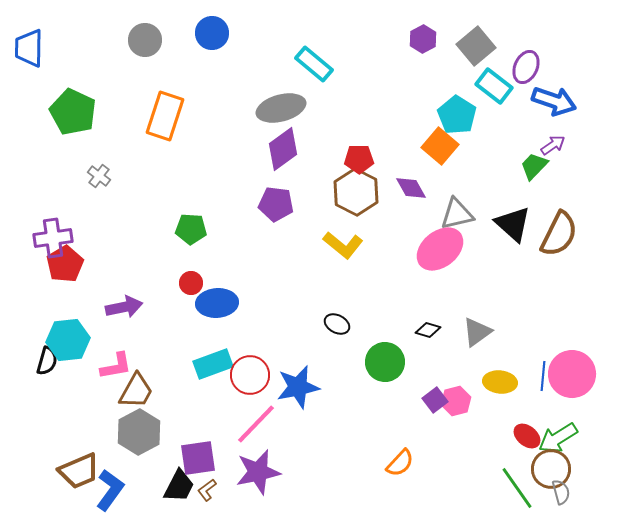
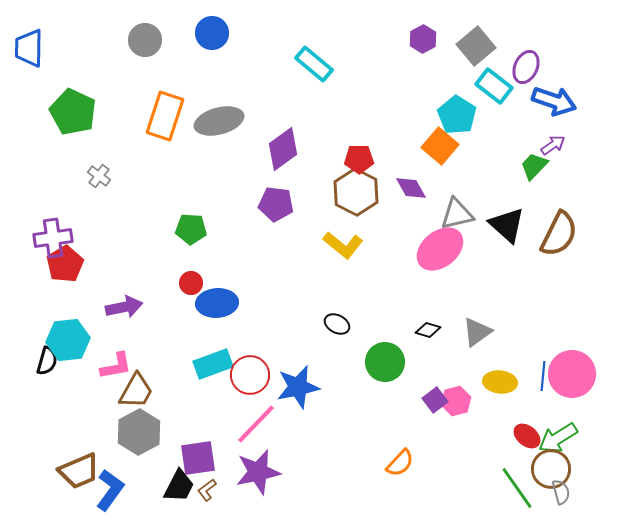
gray ellipse at (281, 108): moved 62 px left, 13 px down
black triangle at (513, 224): moved 6 px left, 1 px down
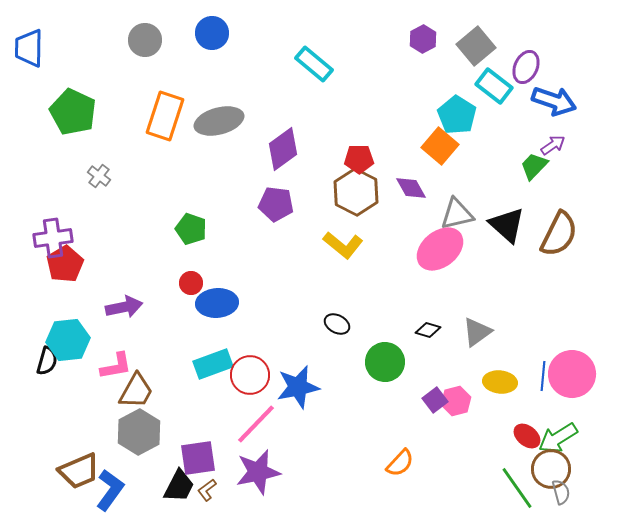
green pentagon at (191, 229): rotated 16 degrees clockwise
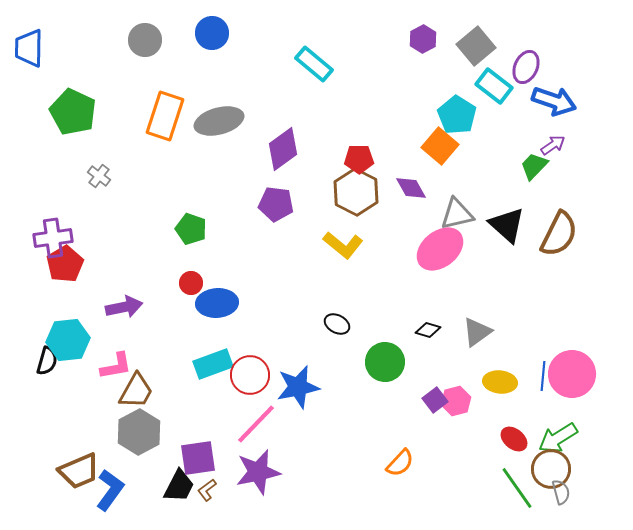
red ellipse at (527, 436): moved 13 px left, 3 px down
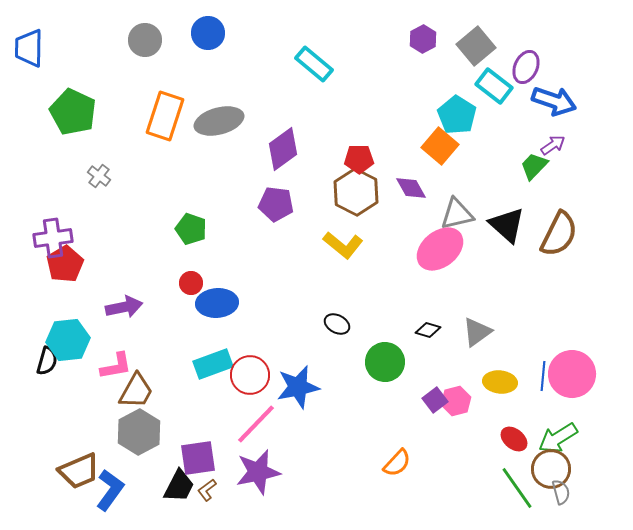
blue circle at (212, 33): moved 4 px left
orange semicircle at (400, 463): moved 3 px left
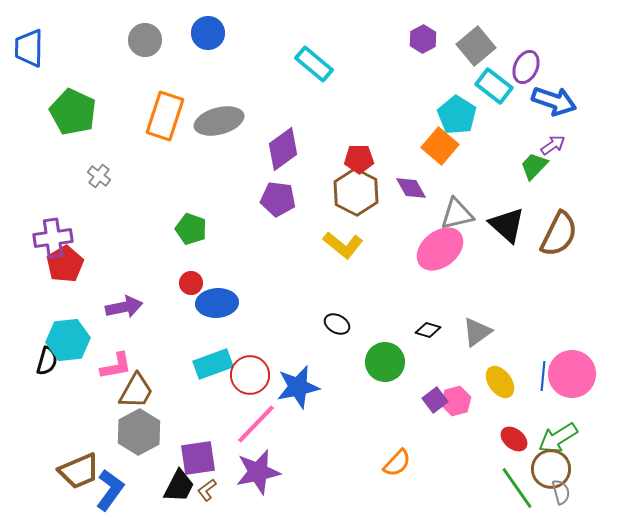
purple pentagon at (276, 204): moved 2 px right, 5 px up
yellow ellipse at (500, 382): rotated 48 degrees clockwise
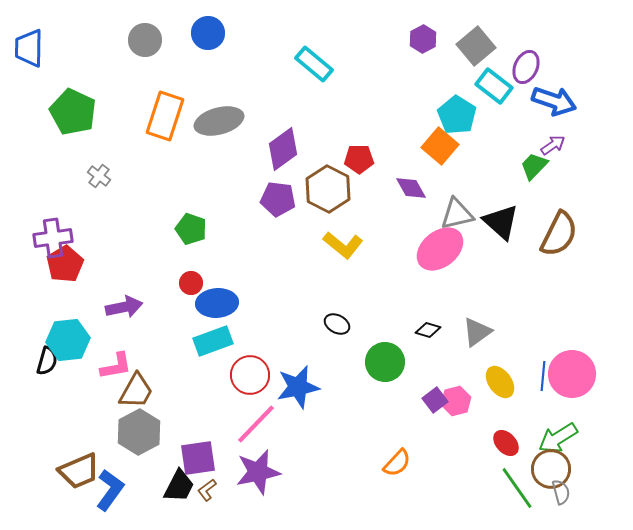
brown hexagon at (356, 192): moved 28 px left, 3 px up
black triangle at (507, 225): moved 6 px left, 3 px up
cyan rectangle at (213, 364): moved 23 px up
red ellipse at (514, 439): moved 8 px left, 4 px down; rotated 8 degrees clockwise
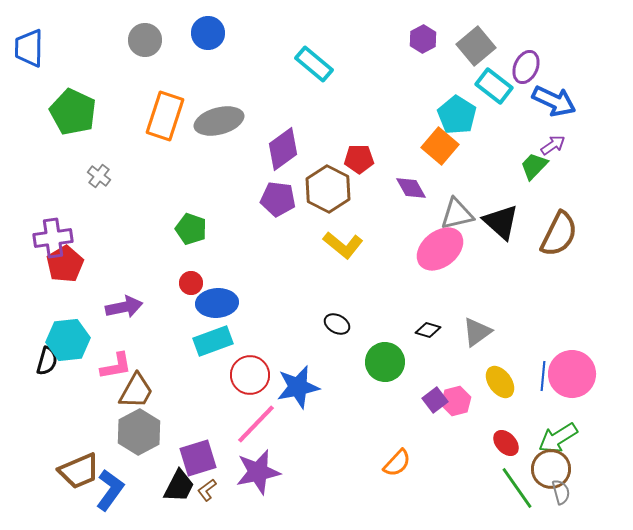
blue arrow at (554, 101): rotated 6 degrees clockwise
purple square at (198, 458): rotated 9 degrees counterclockwise
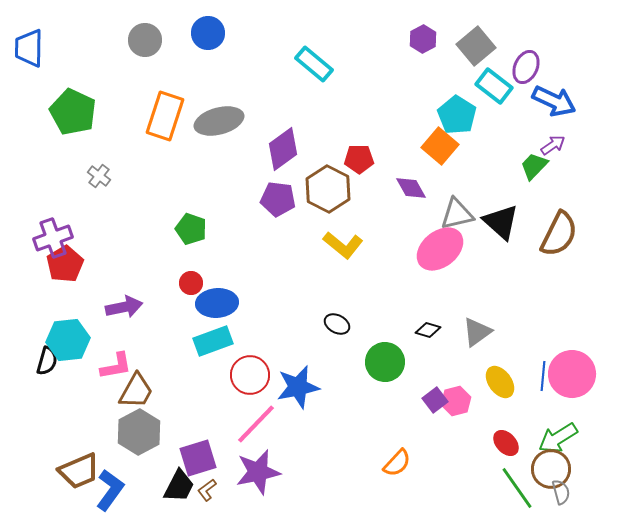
purple cross at (53, 238): rotated 12 degrees counterclockwise
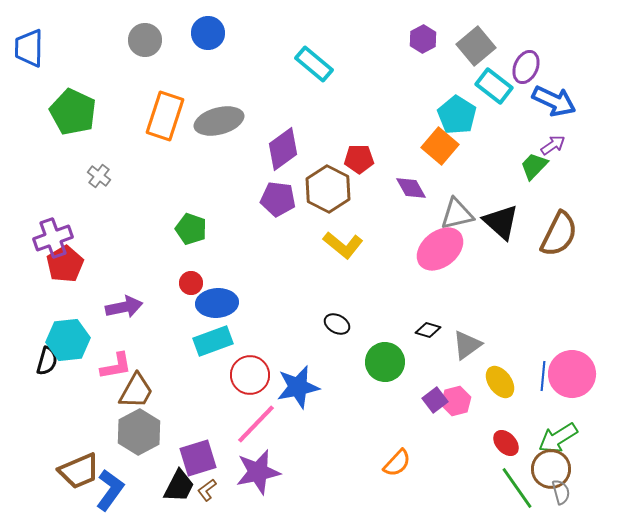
gray triangle at (477, 332): moved 10 px left, 13 px down
